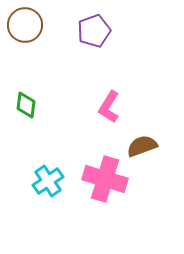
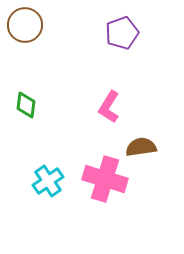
purple pentagon: moved 28 px right, 2 px down
brown semicircle: moved 1 px left, 1 px down; rotated 12 degrees clockwise
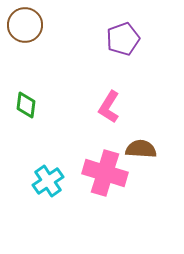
purple pentagon: moved 1 px right, 6 px down
brown semicircle: moved 2 px down; rotated 12 degrees clockwise
pink cross: moved 6 px up
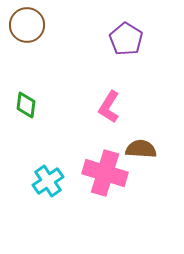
brown circle: moved 2 px right
purple pentagon: moved 3 px right; rotated 20 degrees counterclockwise
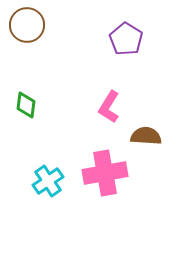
brown semicircle: moved 5 px right, 13 px up
pink cross: rotated 27 degrees counterclockwise
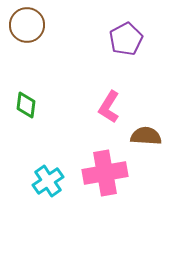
purple pentagon: rotated 12 degrees clockwise
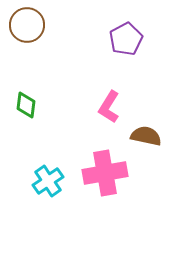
brown semicircle: rotated 8 degrees clockwise
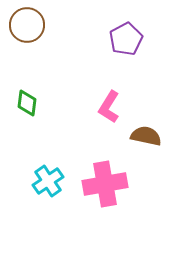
green diamond: moved 1 px right, 2 px up
pink cross: moved 11 px down
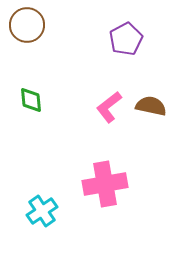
green diamond: moved 4 px right, 3 px up; rotated 12 degrees counterclockwise
pink L-shape: rotated 20 degrees clockwise
brown semicircle: moved 5 px right, 30 px up
cyan cross: moved 6 px left, 30 px down
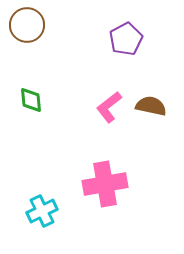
cyan cross: rotated 8 degrees clockwise
